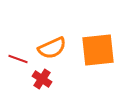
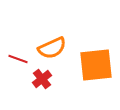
orange square: moved 2 px left, 15 px down
red cross: rotated 18 degrees clockwise
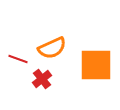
orange square: rotated 6 degrees clockwise
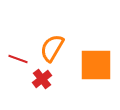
orange semicircle: rotated 144 degrees clockwise
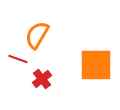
orange semicircle: moved 15 px left, 13 px up
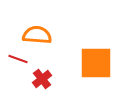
orange semicircle: rotated 64 degrees clockwise
orange square: moved 2 px up
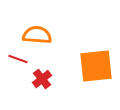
orange square: moved 3 px down; rotated 6 degrees counterclockwise
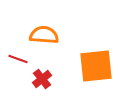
orange semicircle: moved 7 px right
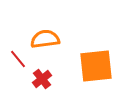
orange semicircle: moved 1 px right, 4 px down; rotated 12 degrees counterclockwise
red line: rotated 30 degrees clockwise
